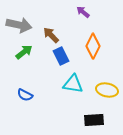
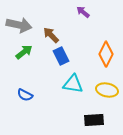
orange diamond: moved 13 px right, 8 px down
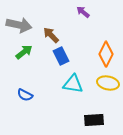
yellow ellipse: moved 1 px right, 7 px up
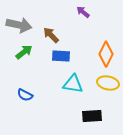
blue rectangle: rotated 60 degrees counterclockwise
black rectangle: moved 2 px left, 4 px up
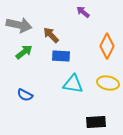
orange diamond: moved 1 px right, 8 px up
black rectangle: moved 4 px right, 6 px down
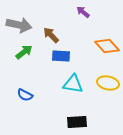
orange diamond: rotated 70 degrees counterclockwise
black rectangle: moved 19 px left
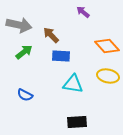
yellow ellipse: moved 7 px up
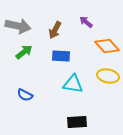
purple arrow: moved 3 px right, 10 px down
gray arrow: moved 1 px left, 1 px down
brown arrow: moved 4 px right, 5 px up; rotated 108 degrees counterclockwise
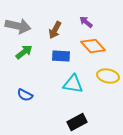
orange diamond: moved 14 px left
black rectangle: rotated 24 degrees counterclockwise
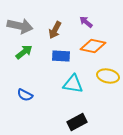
gray arrow: moved 2 px right
orange diamond: rotated 35 degrees counterclockwise
